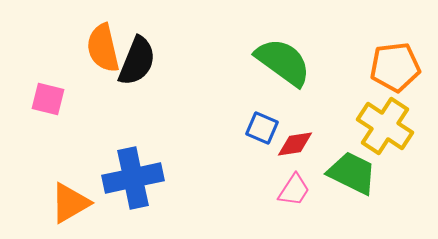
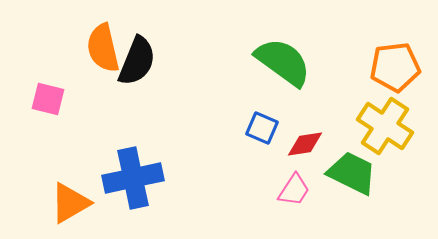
red diamond: moved 10 px right
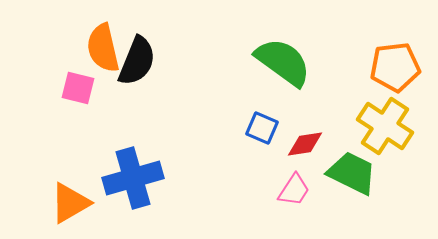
pink square: moved 30 px right, 11 px up
blue cross: rotated 4 degrees counterclockwise
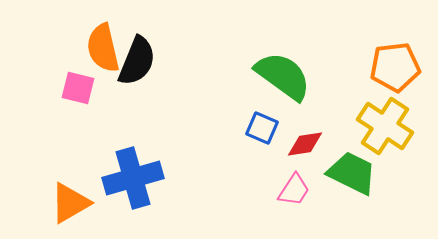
green semicircle: moved 14 px down
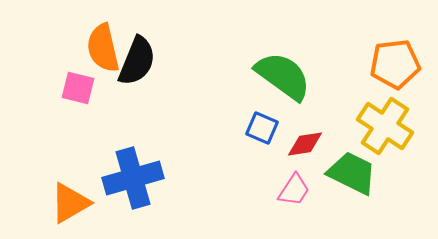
orange pentagon: moved 3 px up
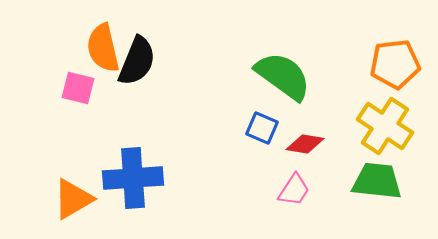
red diamond: rotated 18 degrees clockwise
green trapezoid: moved 25 px right, 8 px down; rotated 20 degrees counterclockwise
blue cross: rotated 12 degrees clockwise
orange triangle: moved 3 px right, 4 px up
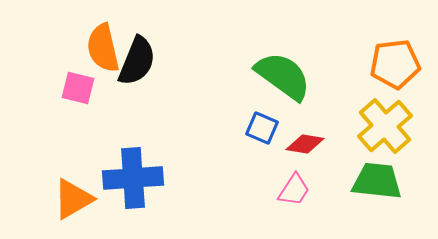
yellow cross: rotated 16 degrees clockwise
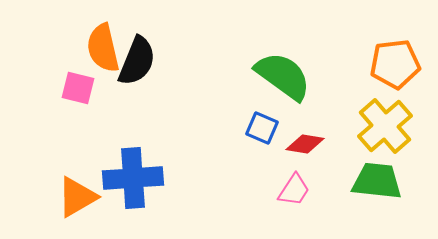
orange triangle: moved 4 px right, 2 px up
